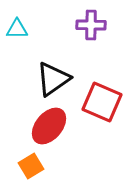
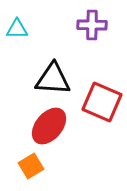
purple cross: moved 1 px right
black triangle: rotated 39 degrees clockwise
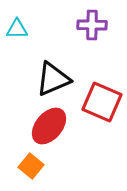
black triangle: rotated 27 degrees counterclockwise
orange square: rotated 20 degrees counterclockwise
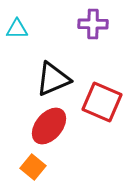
purple cross: moved 1 px right, 1 px up
orange square: moved 2 px right, 1 px down
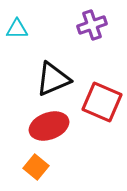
purple cross: moved 1 px left, 1 px down; rotated 20 degrees counterclockwise
red ellipse: rotated 30 degrees clockwise
orange square: moved 3 px right
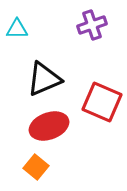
black triangle: moved 9 px left
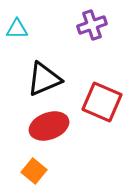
orange square: moved 2 px left, 4 px down
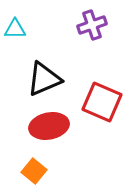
cyan triangle: moved 2 px left
red ellipse: rotated 9 degrees clockwise
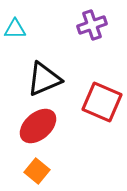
red ellipse: moved 11 px left; rotated 30 degrees counterclockwise
orange square: moved 3 px right
